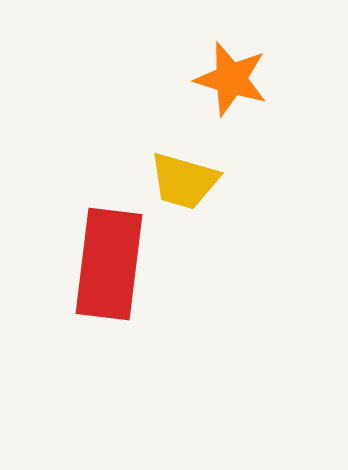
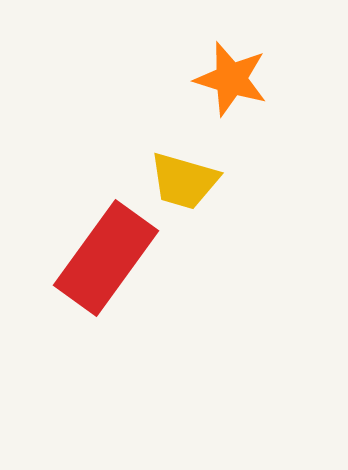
red rectangle: moved 3 px left, 6 px up; rotated 29 degrees clockwise
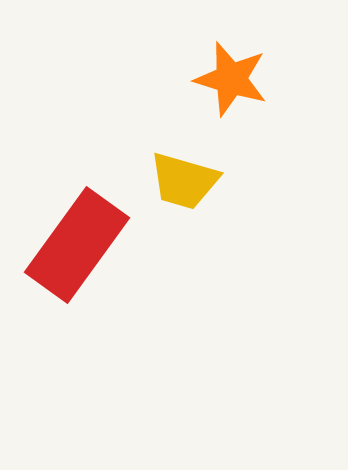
red rectangle: moved 29 px left, 13 px up
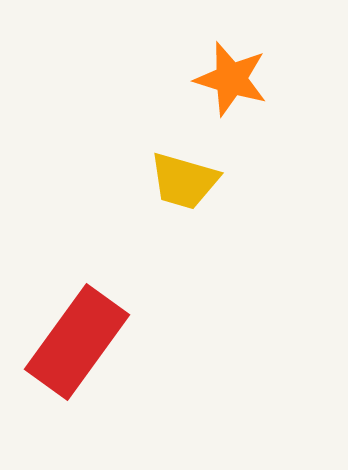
red rectangle: moved 97 px down
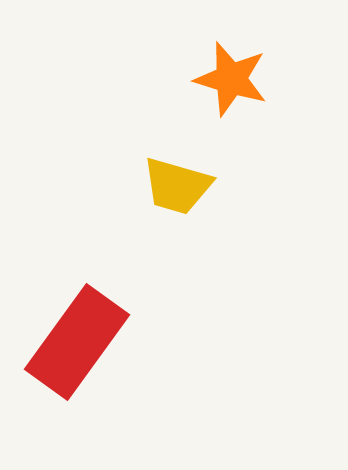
yellow trapezoid: moved 7 px left, 5 px down
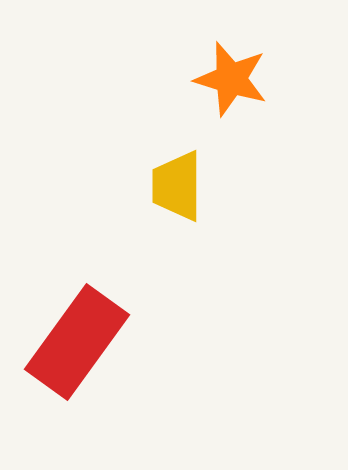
yellow trapezoid: rotated 74 degrees clockwise
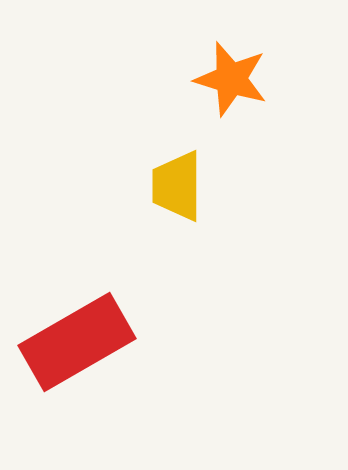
red rectangle: rotated 24 degrees clockwise
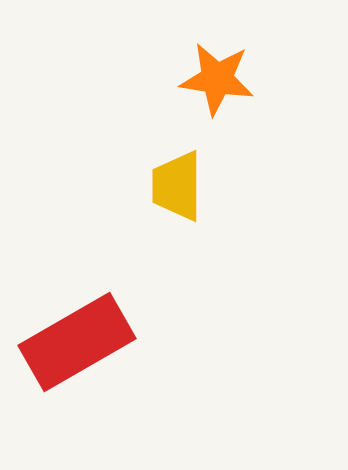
orange star: moved 14 px left; rotated 8 degrees counterclockwise
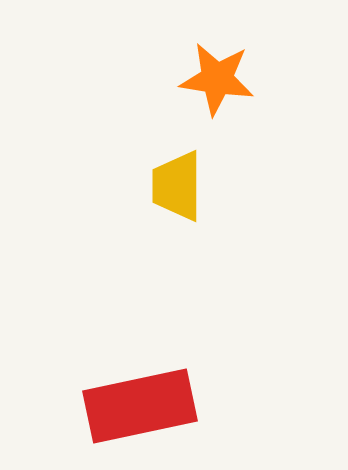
red rectangle: moved 63 px right, 64 px down; rotated 18 degrees clockwise
